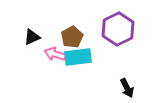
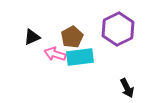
cyan rectangle: moved 2 px right
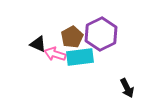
purple hexagon: moved 17 px left, 5 px down
black triangle: moved 6 px right, 7 px down; rotated 48 degrees clockwise
